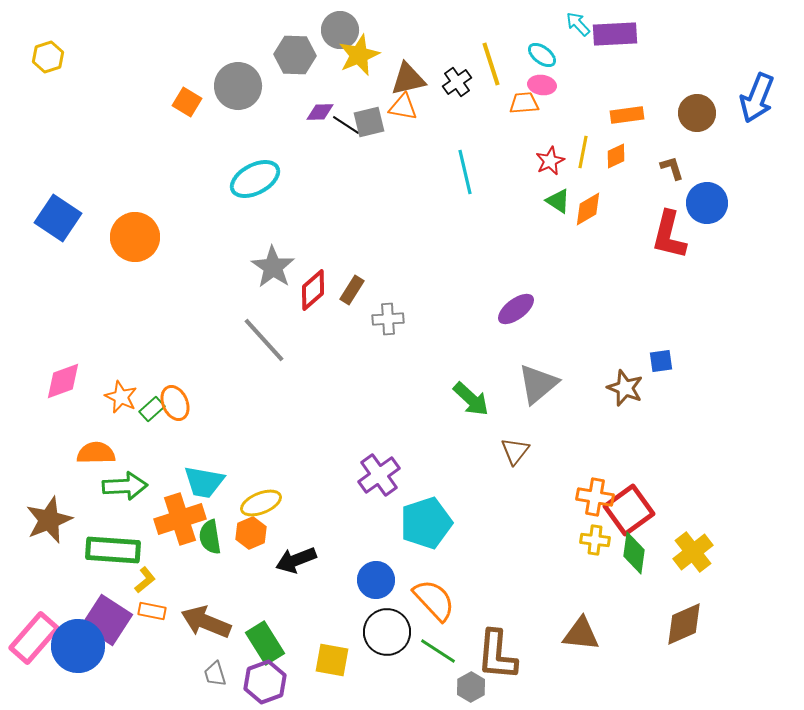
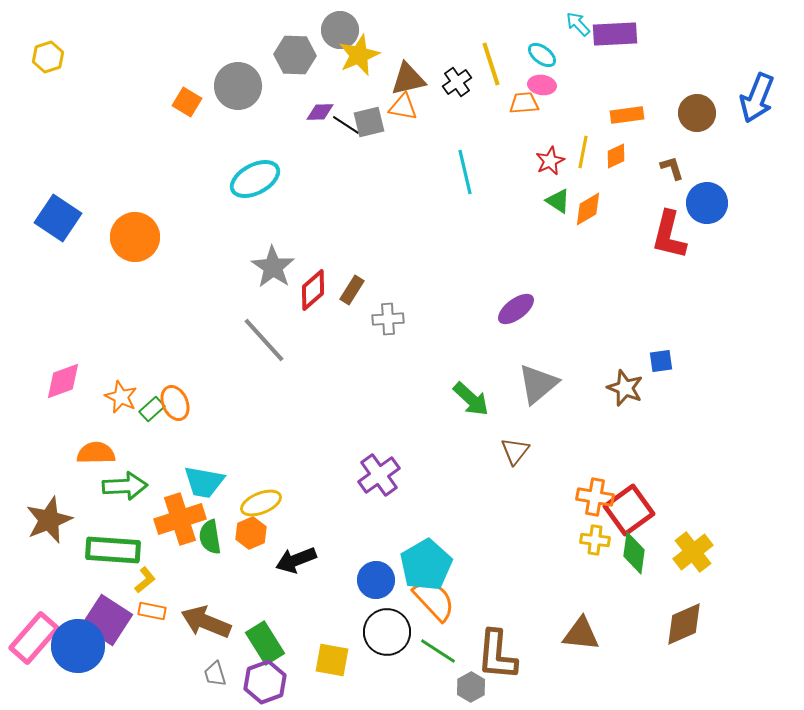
cyan pentagon at (426, 523): moved 42 px down; rotated 12 degrees counterclockwise
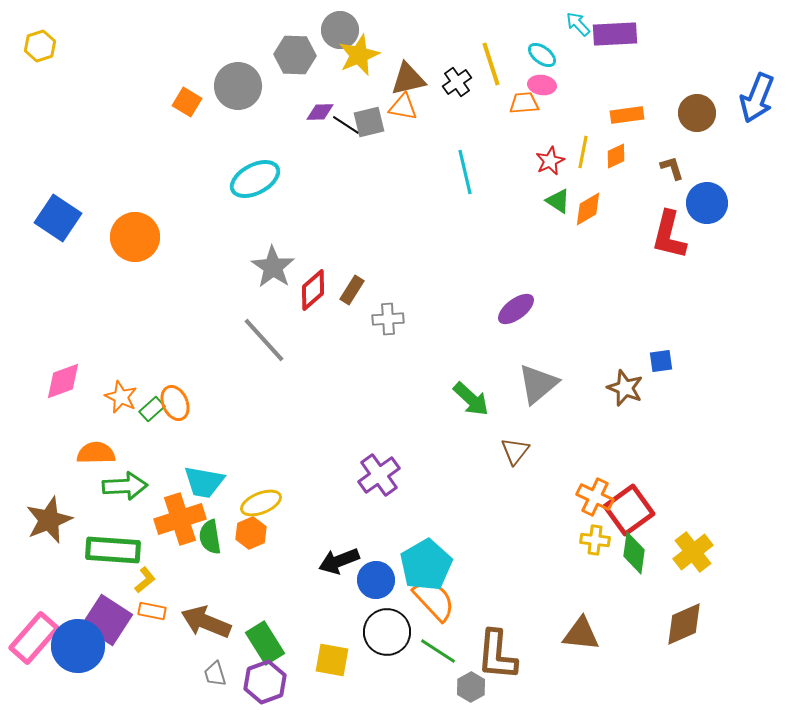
yellow hexagon at (48, 57): moved 8 px left, 11 px up
orange cross at (595, 497): rotated 15 degrees clockwise
black arrow at (296, 560): moved 43 px right, 1 px down
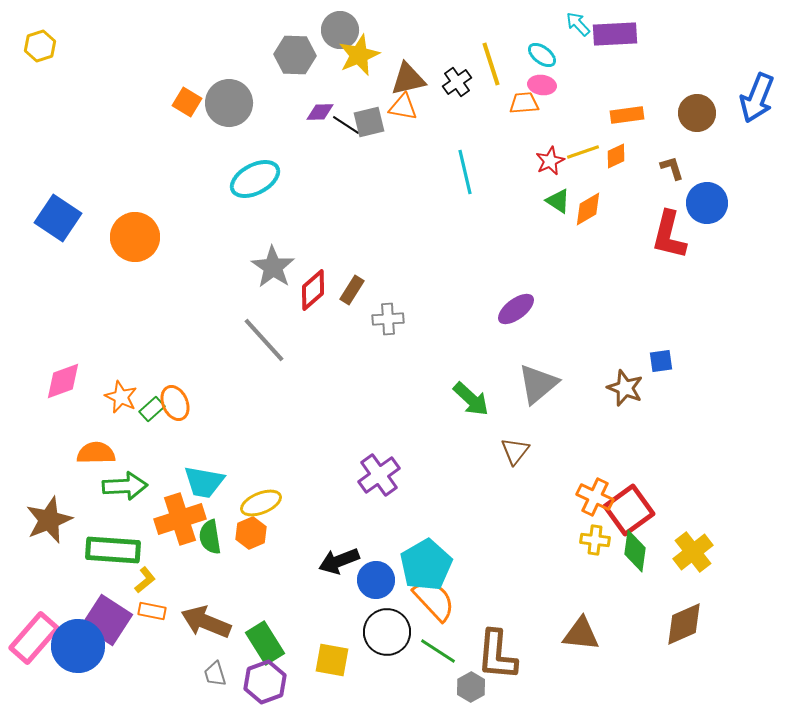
gray circle at (238, 86): moved 9 px left, 17 px down
yellow line at (583, 152): rotated 60 degrees clockwise
green diamond at (634, 553): moved 1 px right, 2 px up
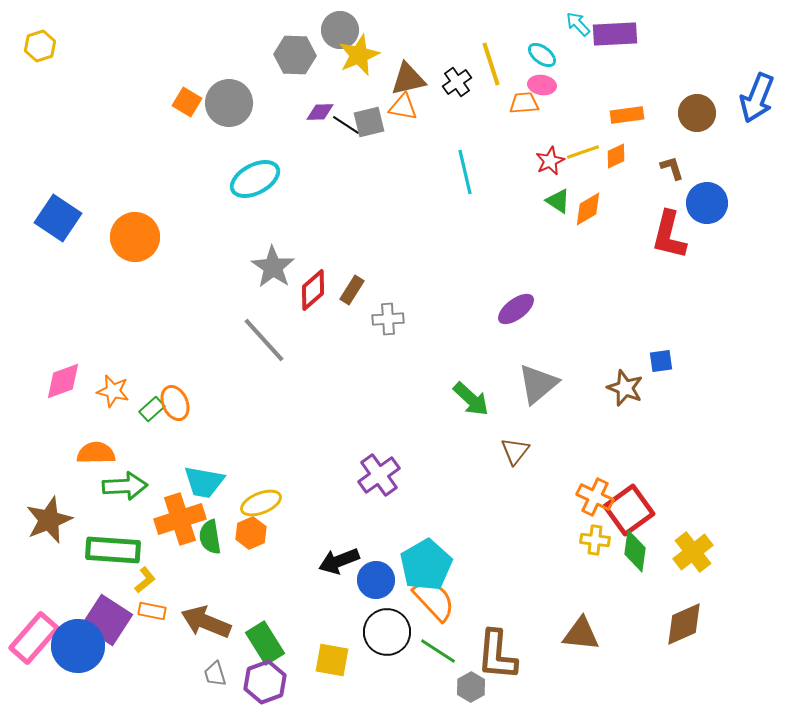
orange star at (121, 397): moved 8 px left, 6 px up; rotated 12 degrees counterclockwise
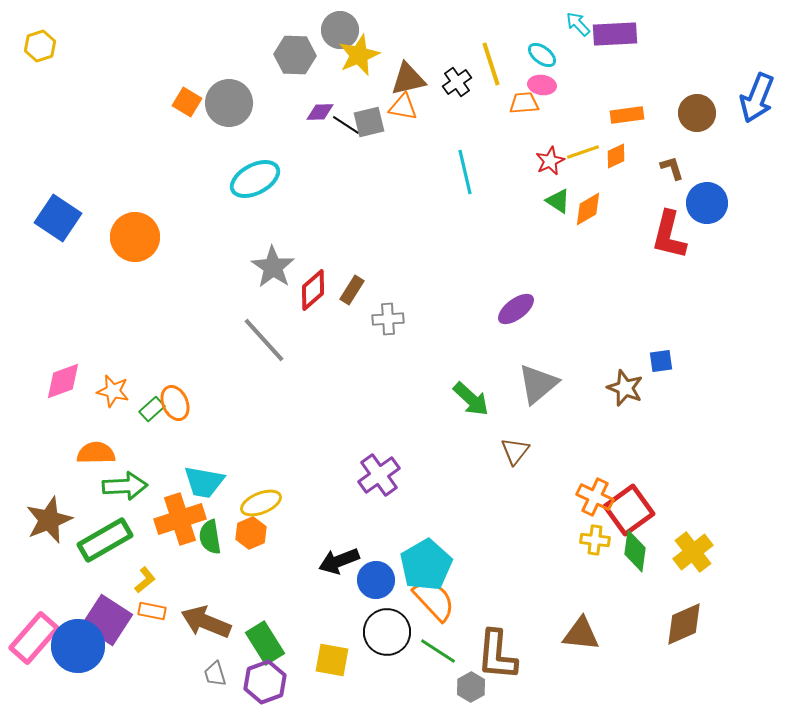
green rectangle at (113, 550): moved 8 px left, 10 px up; rotated 34 degrees counterclockwise
